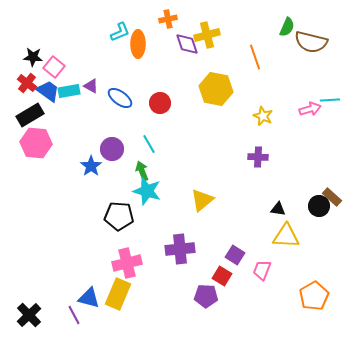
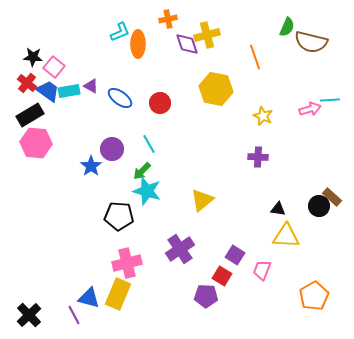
green arrow at (142, 171): rotated 114 degrees counterclockwise
purple cross at (180, 249): rotated 28 degrees counterclockwise
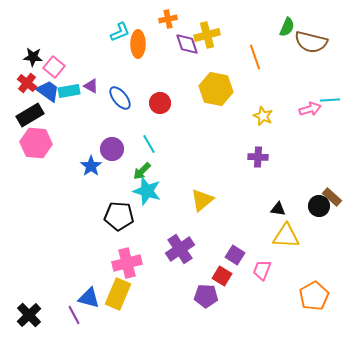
blue ellipse at (120, 98): rotated 15 degrees clockwise
